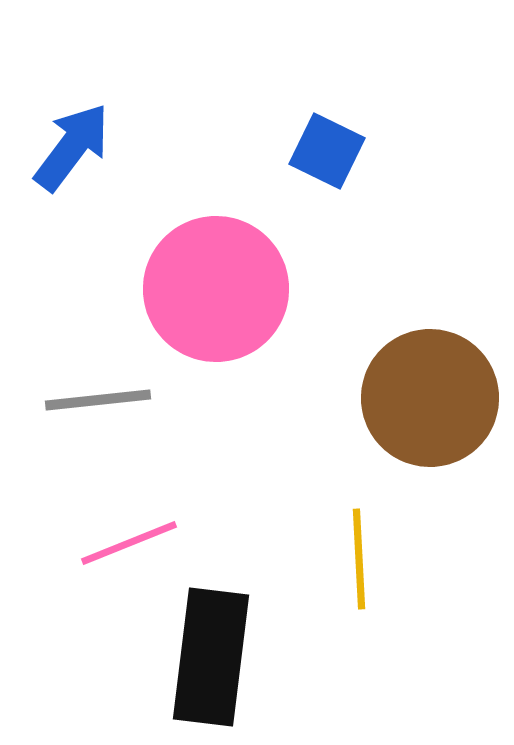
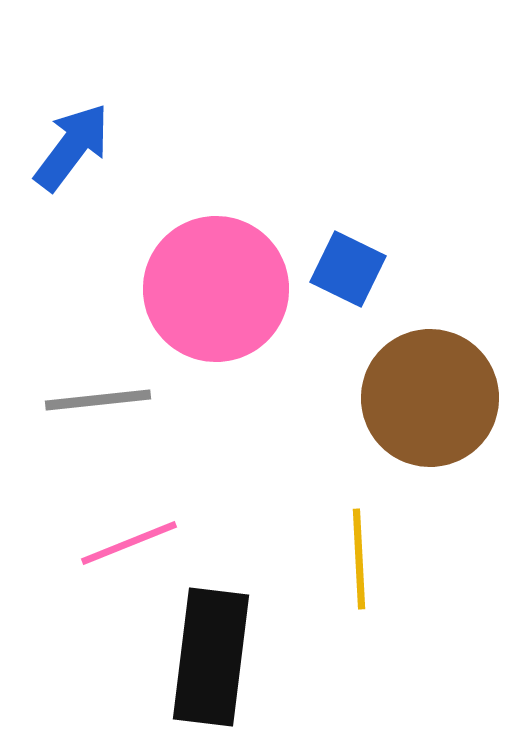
blue square: moved 21 px right, 118 px down
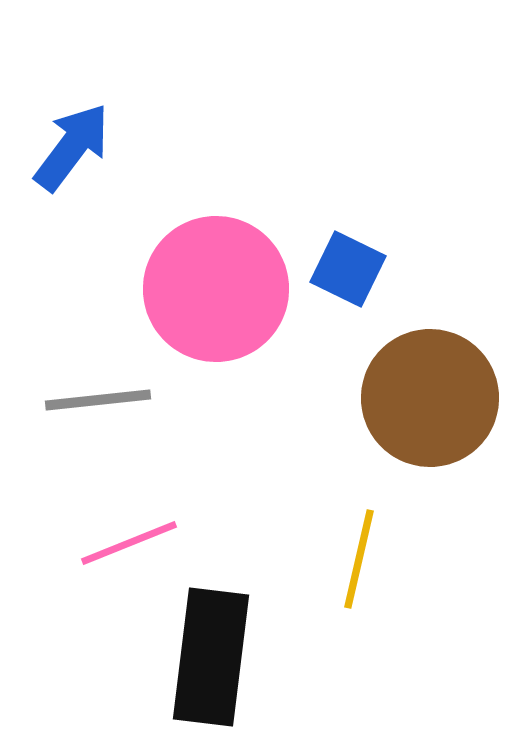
yellow line: rotated 16 degrees clockwise
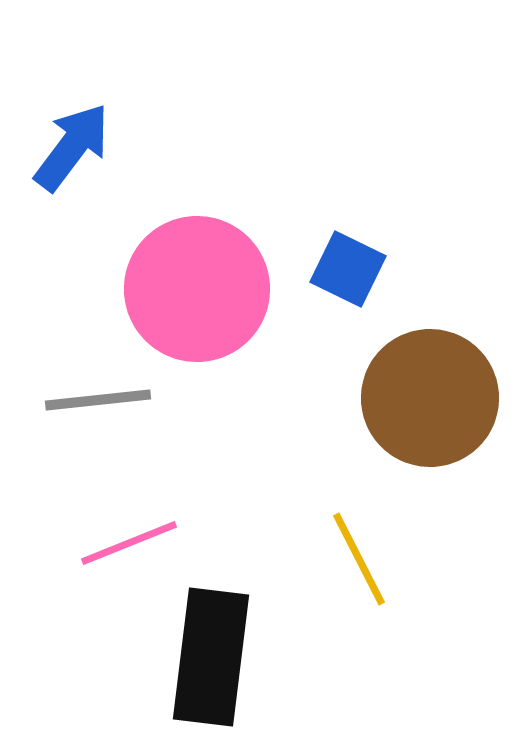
pink circle: moved 19 px left
yellow line: rotated 40 degrees counterclockwise
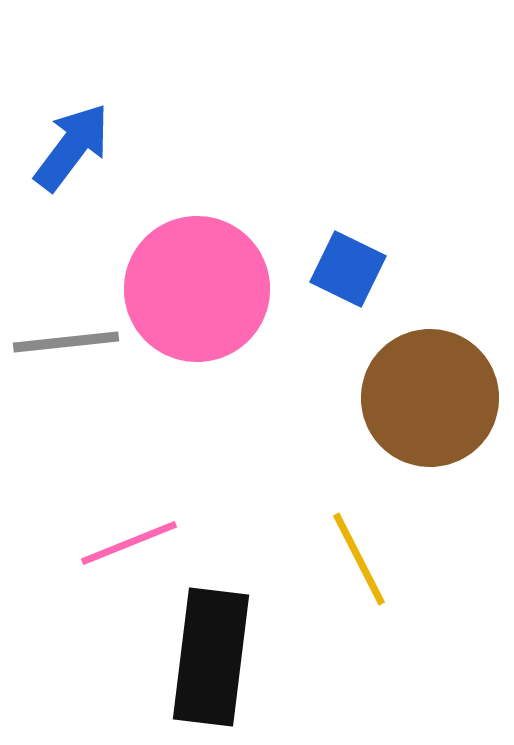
gray line: moved 32 px left, 58 px up
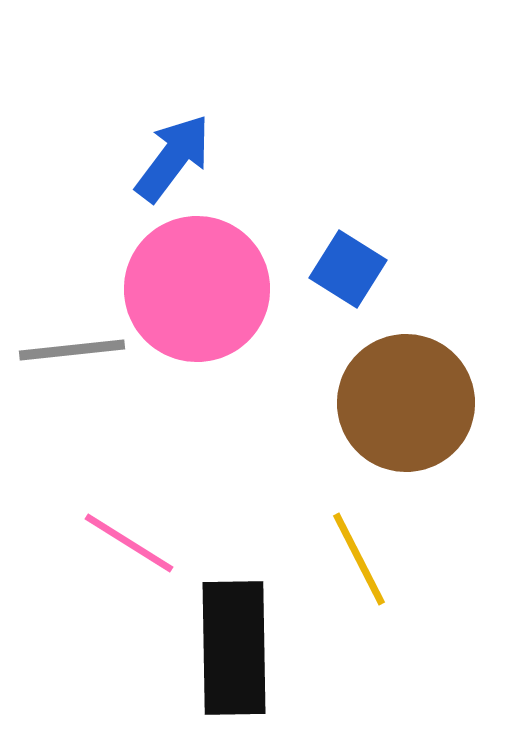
blue arrow: moved 101 px right, 11 px down
blue square: rotated 6 degrees clockwise
gray line: moved 6 px right, 8 px down
brown circle: moved 24 px left, 5 px down
pink line: rotated 54 degrees clockwise
black rectangle: moved 23 px right, 9 px up; rotated 8 degrees counterclockwise
